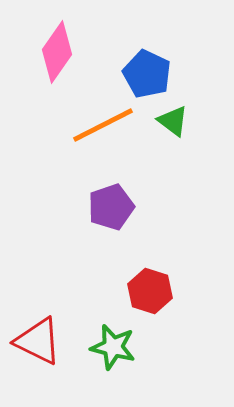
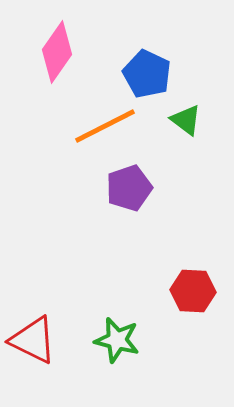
green triangle: moved 13 px right, 1 px up
orange line: moved 2 px right, 1 px down
purple pentagon: moved 18 px right, 19 px up
red hexagon: moved 43 px right; rotated 15 degrees counterclockwise
red triangle: moved 5 px left, 1 px up
green star: moved 4 px right, 7 px up
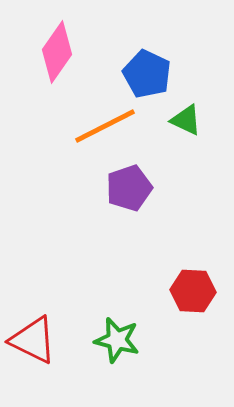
green triangle: rotated 12 degrees counterclockwise
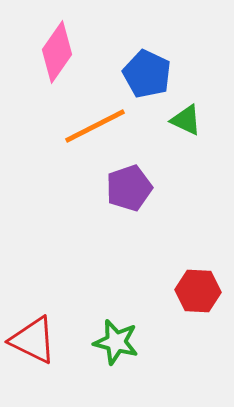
orange line: moved 10 px left
red hexagon: moved 5 px right
green star: moved 1 px left, 2 px down
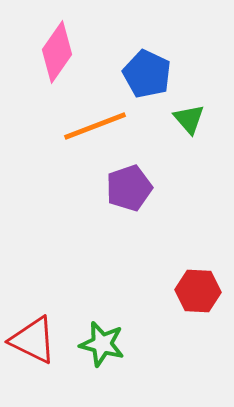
green triangle: moved 3 px right, 1 px up; rotated 24 degrees clockwise
orange line: rotated 6 degrees clockwise
green star: moved 14 px left, 2 px down
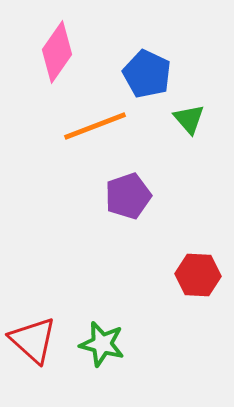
purple pentagon: moved 1 px left, 8 px down
red hexagon: moved 16 px up
red triangle: rotated 16 degrees clockwise
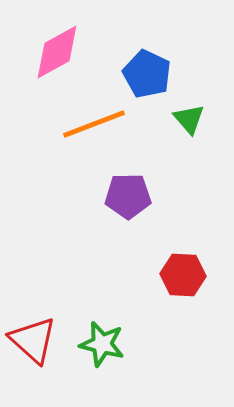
pink diamond: rotated 26 degrees clockwise
orange line: moved 1 px left, 2 px up
purple pentagon: rotated 18 degrees clockwise
red hexagon: moved 15 px left
